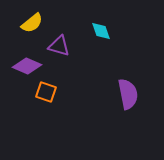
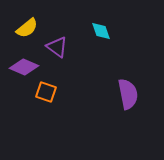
yellow semicircle: moved 5 px left, 5 px down
purple triangle: moved 2 px left, 1 px down; rotated 20 degrees clockwise
purple diamond: moved 3 px left, 1 px down
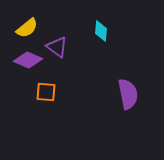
cyan diamond: rotated 25 degrees clockwise
purple diamond: moved 4 px right, 7 px up
orange square: rotated 15 degrees counterclockwise
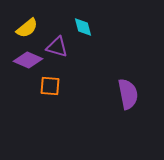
cyan diamond: moved 18 px left, 4 px up; rotated 20 degrees counterclockwise
purple triangle: rotated 20 degrees counterclockwise
orange square: moved 4 px right, 6 px up
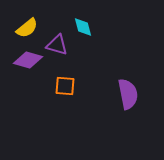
purple triangle: moved 2 px up
purple diamond: rotated 8 degrees counterclockwise
orange square: moved 15 px right
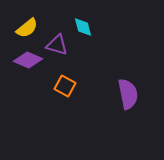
purple diamond: rotated 8 degrees clockwise
orange square: rotated 25 degrees clockwise
